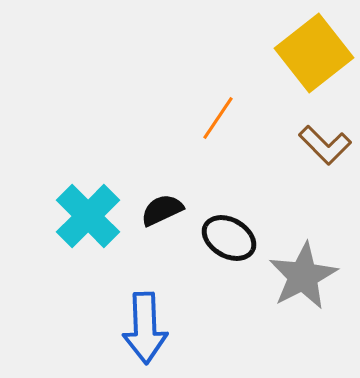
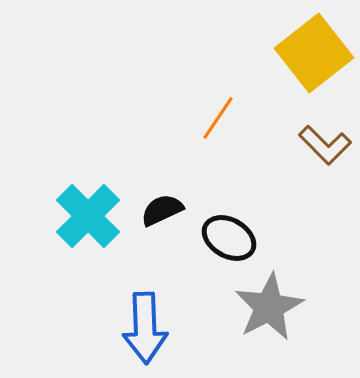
gray star: moved 34 px left, 31 px down
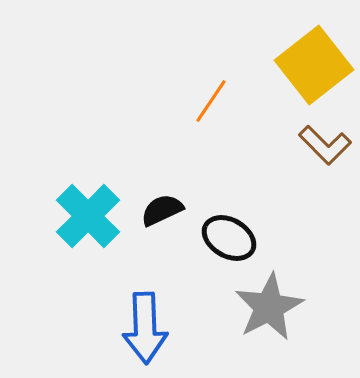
yellow square: moved 12 px down
orange line: moved 7 px left, 17 px up
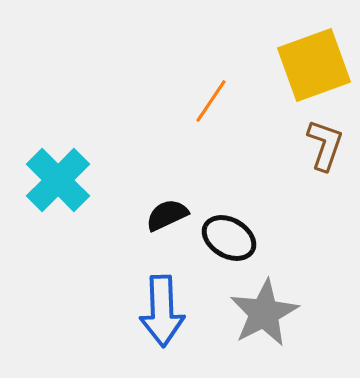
yellow square: rotated 18 degrees clockwise
brown L-shape: rotated 116 degrees counterclockwise
black semicircle: moved 5 px right, 5 px down
cyan cross: moved 30 px left, 36 px up
gray star: moved 5 px left, 6 px down
blue arrow: moved 17 px right, 17 px up
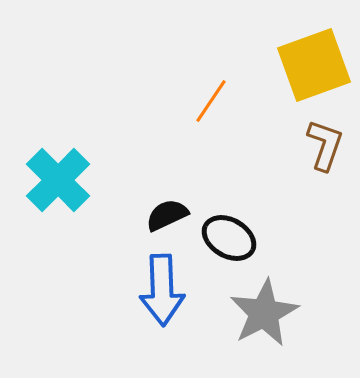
blue arrow: moved 21 px up
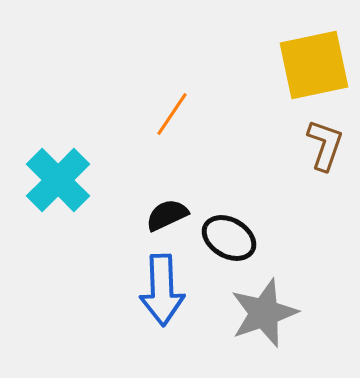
yellow square: rotated 8 degrees clockwise
orange line: moved 39 px left, 13 px down
gray star: rotated 8 degrees clockwise
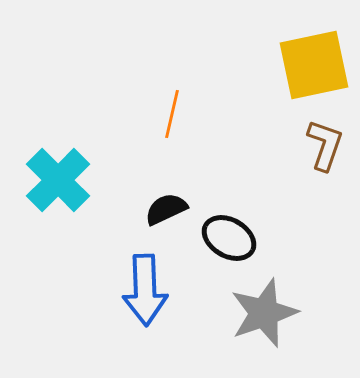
orange line: rotated 21 degrees counterclockwise
black semicircle: moved 1 px left, 6 px up
blue arrow: moved 17 px left
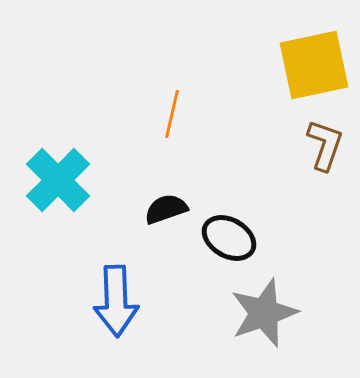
black semicircle: rotated 6 degrees clockwise
blue arrow: moved 29 px left, 11 px down
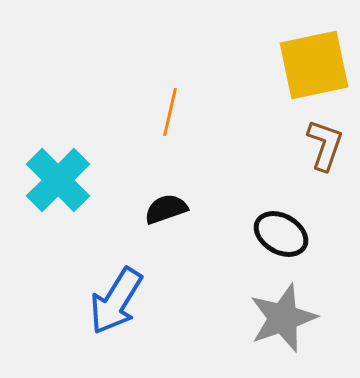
orange line: moved 2 px left, 2 px up
black ellipse: moved 52 px right, 4 px up
blue arrow: rotated 34 degrees clockwise
gray star: moved 19 px right, 5 px down
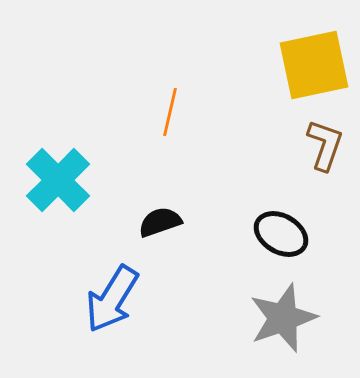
black semicircle: moved 6 px left, 13 px down
blue arrow: moved 4 px left, 2 px up
